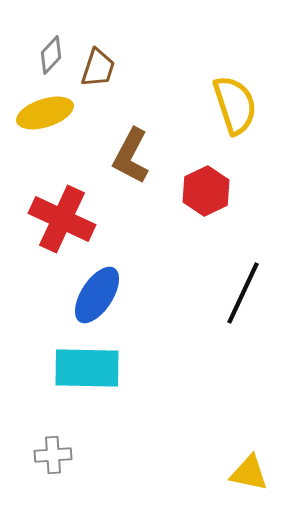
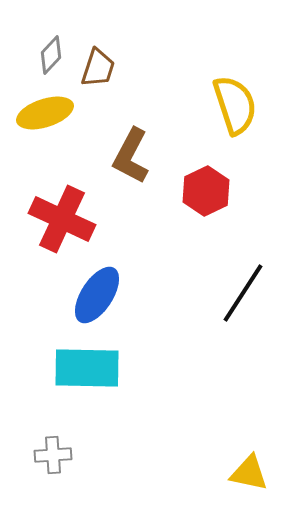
black line: rotated 8 degrees clockwise
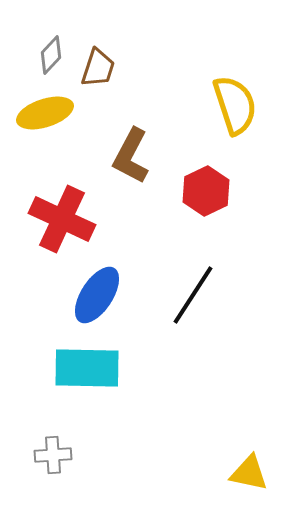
black line: moved 50 px left, 2 px down
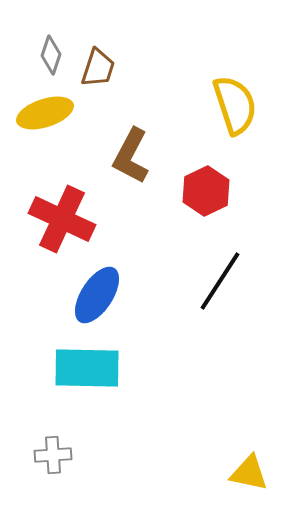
gray diamond: rotated 24 degrees counterclockwise
black line: moved 27 px right, 14 px up
